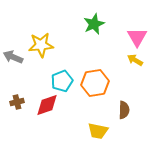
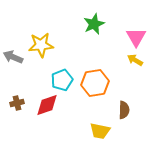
pink triangle: moved 1 px left
cyan pentagon: moved 1 px up
brown cross: moved 1 px down
yellow trapezoid: moved 2 px right
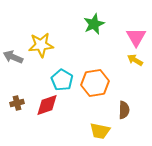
cyan pentagon: rotated 20 degrees counterclockwise
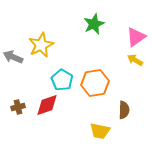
pink triangle: rotated 25 degrees clockwise
yellow star: rotated 20 degrees counterclockwise
brown cross: moved 1 px right, 4 px down
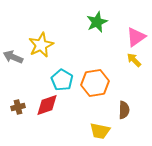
green star: moved 3 px right, 2 px up
yellow arrow: moved 1 px left; rotated 14 degrees clockwise
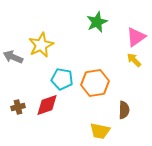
cyan pentagon: moved 1 px up; rotated 20 degrees counterclockwise
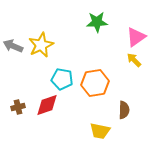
green star: rotated 20 degrees clockwise
gray arrow: moved 11 px up
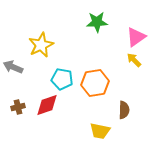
gray arrow: moved 21 px down
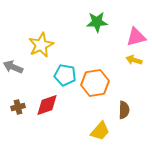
pink triangle: rotated 20 degrees clockwise
yellow arrow: rotated 28 degrees counterclockwise
cyan pentagon: moved 3 px right, 4 px up
yellow trapezoid: rotated 60 degrees counterclockwise
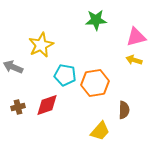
green star: moved 1 px left, 2 px up
